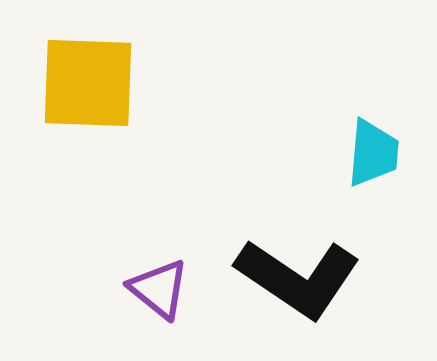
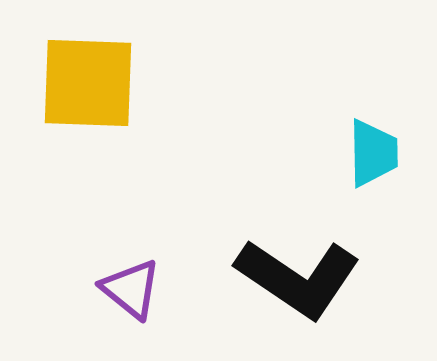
cyan trapezoid: rotated 6 degrees counterclockwise
purple triangle: moved 28 px left
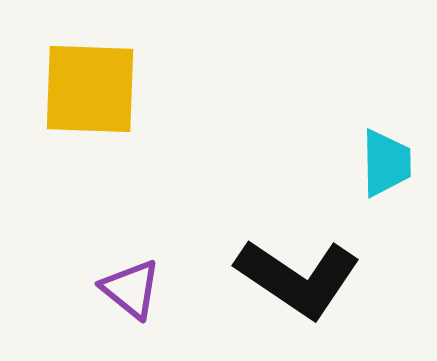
yellow square: moved 2 px right, 6 px down
cyan trapezoid: moved 13 px right, 10 px down
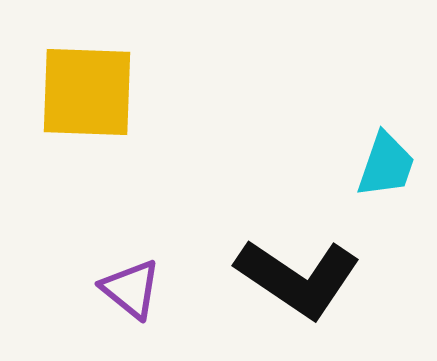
yellow square: moved 3 px left, 3 px down
cyan trapezoid: moved 2 px down; rotated 20 degrees clockwise
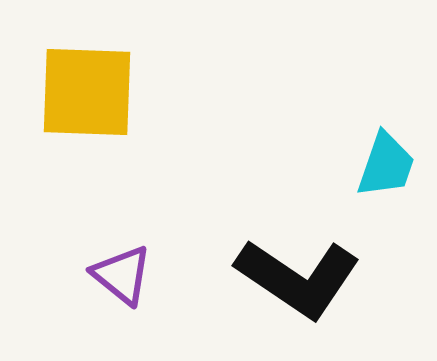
purple triangle: moved 9 px left, 14 px up
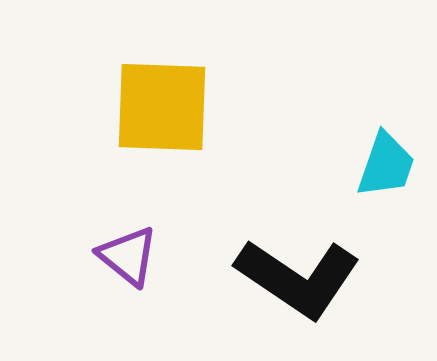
yellow square: moved 75 px right, 15 px down
purple triangle: moved 6 px right, 19 px up
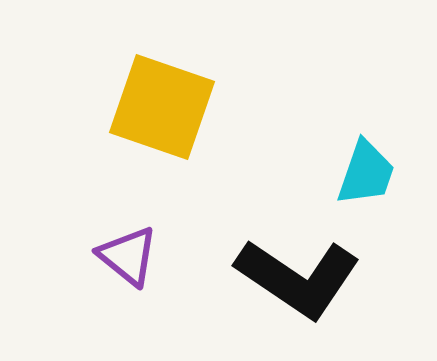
yellow square: rotated 17 degrees clockwise
cyan trapezoid: moved 20 px left, 8 px down
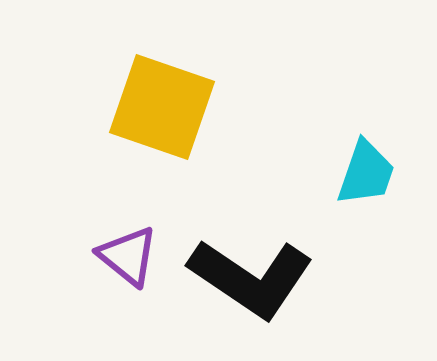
black L-shape: moved 47 px left
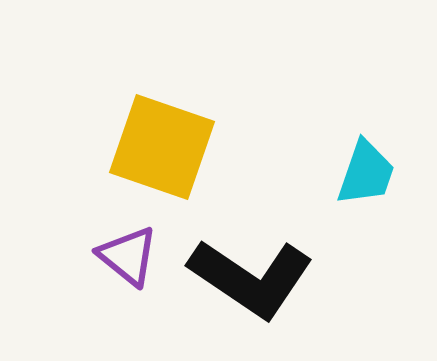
yellow square: moved 40 px down
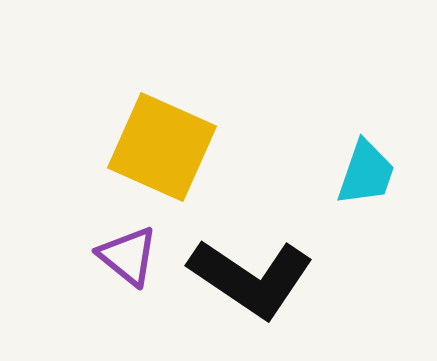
yellow square: rotated 5 degrees clockwise
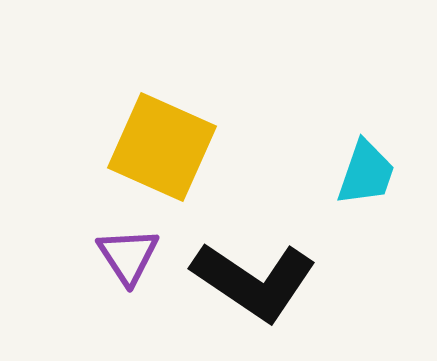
purple triangle: rotated 18 degrees clockwise
black L-shape: moved 3 px right, 3 px down
